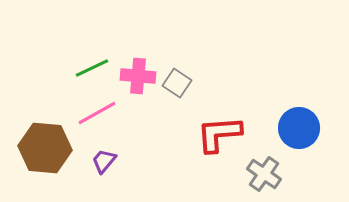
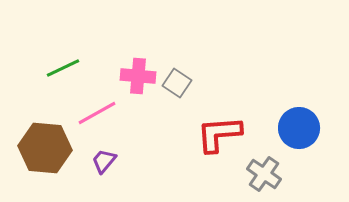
green line: moved 29 px left
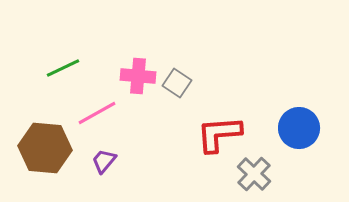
gray cross: moved 10 px left; rotated 8 degrees clockwise
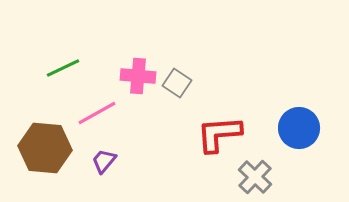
gray cross: moved 1 px right, 3 px down
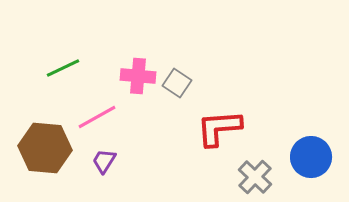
pink line: moved 4 px down
blue circle: moved 12 px right, 29 px down
red L-shape: moved 6 px up
purple trapezoid: rotated 8 degrees counterclockwise
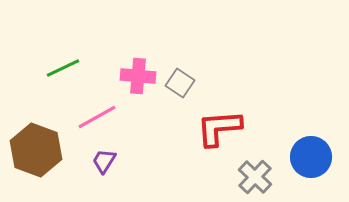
gray square: moved 3 px right
brown hexagon: moved 9 px left, 2 px down; rotated 15 degrees clockwise
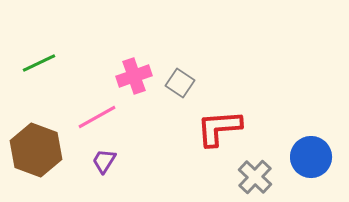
green line: moved 24 px left, 5 px up
pink cross: moved 4 px left; rotated 24 degrees counterclockwise
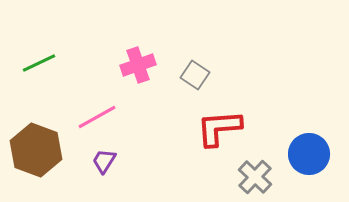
pink cross: moved 4 px right, 11 px up
gray square: moved 15 px right, 8 px up
blue circle: moved 2 px left, 3 px up
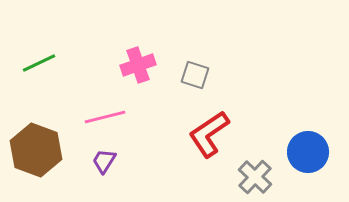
gray square: rotated 16 degrees counterclockwise
pink line: moved 8 px right; rotated 15 degrees clockwise
red L-shape: moved 10 px left, 6 px down; rotated 30 degrees counterclockwise
blue circle: moved 1 px left, 2 px up
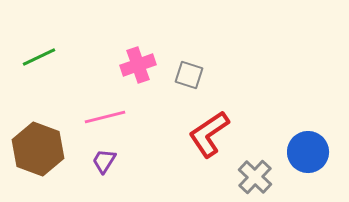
green line: moved 6 px up
gray square: moved 6 px left
brown hexagon: moved 2 px right, 1 px up
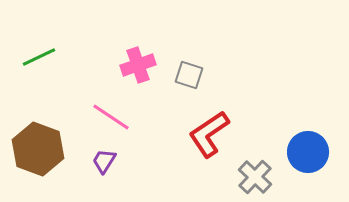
pink line: moved 6 px right; rotated 48 degrees clockwise
